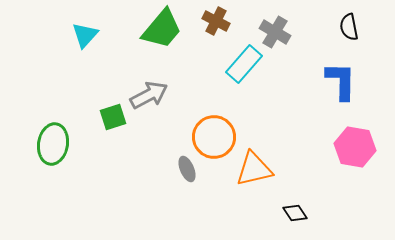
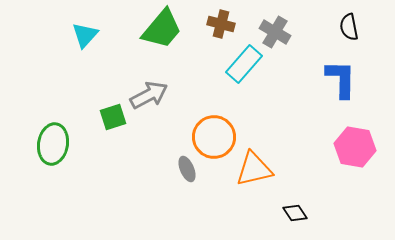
brown cross: moved 5 px right, 3 px down; rotated 12 degrees counterclockwise
blue L-shape: moved 2 px up
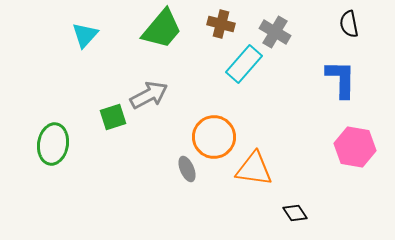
black semicircle: moved 3 px up
orange triangle: rotated 21 degrees clockwise
